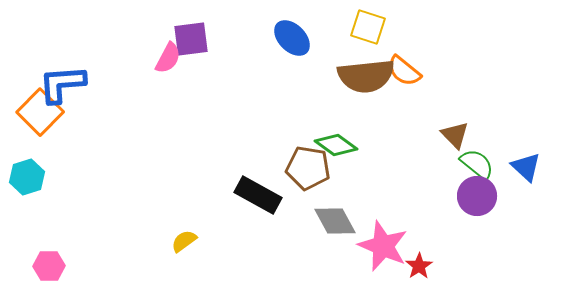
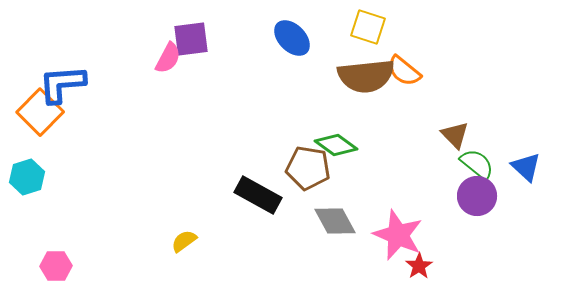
pink star: moved 15 px right, 11 px up
pink hexagon: moved 7 px right
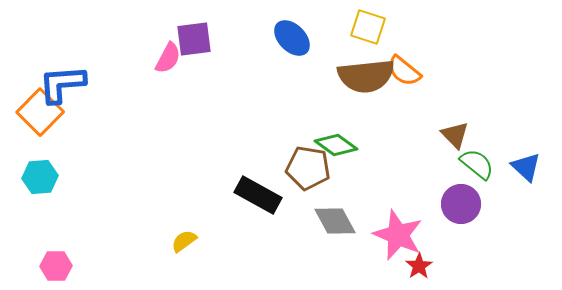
purple square: moved 3 px right
cyan hexagon: moved 13 px right; rotated 12 degrees clockwise
purple circle: moved 16 px left, 8 px down
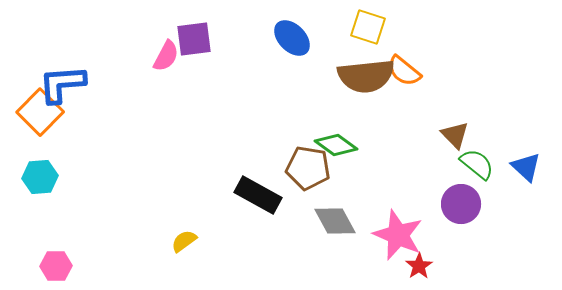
pink semicircle: moved 2 px left, 2 px up
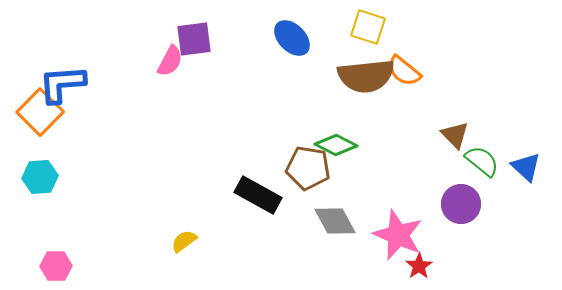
pink semicircle: moved 4 px right, 5 px down
green diamond: rotated 9 degrees counterclockwise
green semicircle: moved 5 px right, 3 px up
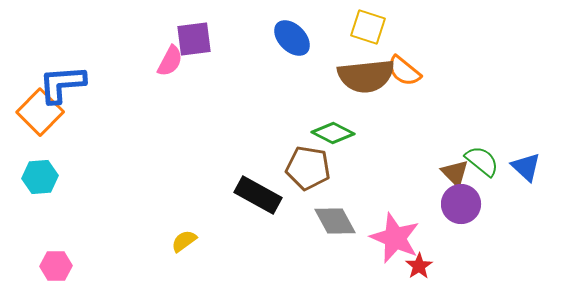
brown triangle: moved 38 px down
green diamond: moved 3 px left, 12 px up
pink star: moved 3 px left, 3 px down
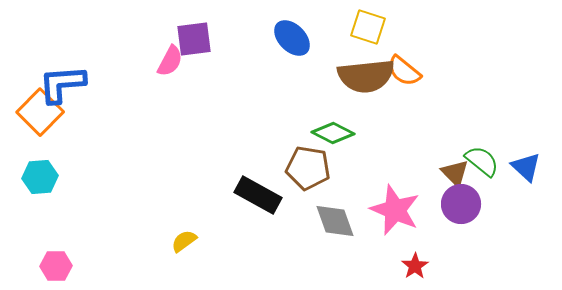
gray diamond: rotated 9 degrees clockwise
pink star: moved 28 px up
red star: moved 4 px left
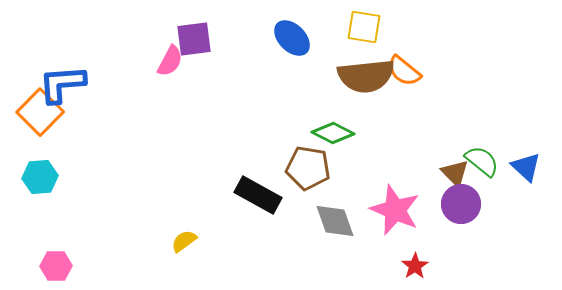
yellow square: moved 4 px left; rotated 9 degrees counterclockwise
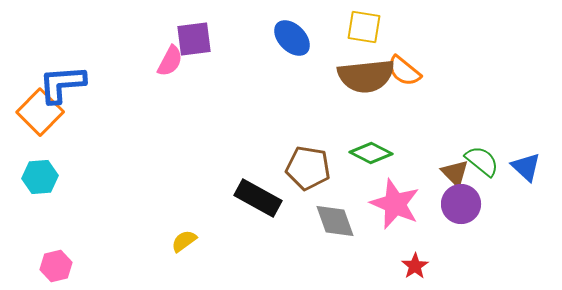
green diamond: moved 38 px right, 20 px down
black rectangle: moved 3 px down
pink star: moved 6 px up
pink hexagon: rotated 12 degrees counterclockwise
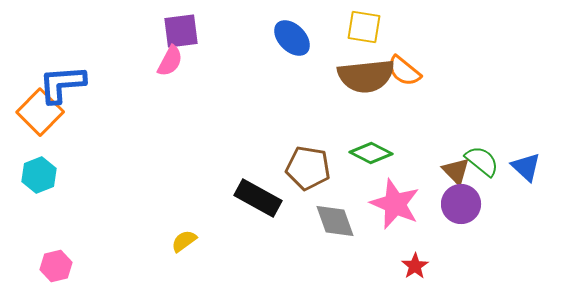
purple square: moved 13 px left, 8 px up
brown triangle: moved 1 px right, 2 px up
cyan hexagon: moved 1 px left, 2 px up; rotated 16 degrees counterclockwise
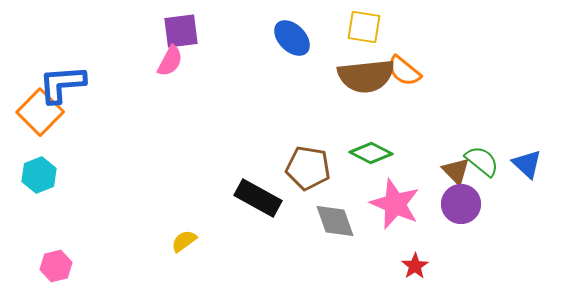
blue triangle: moved 1 px right, 3 px up
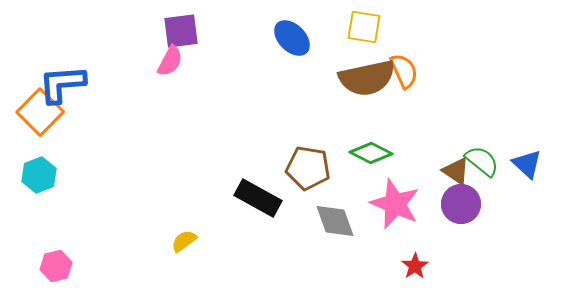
orange semicircle: rotated 153 degrees counterclockwise
brown semicircle: moved 1 px right, 2 px down; rotated 6 degrees counterclockwise
brown triangle: rotated 12 degrees counterclockwise
